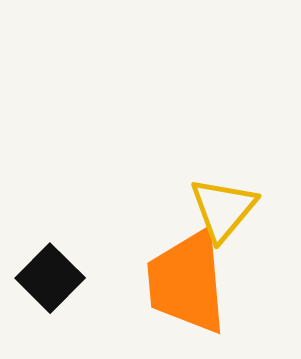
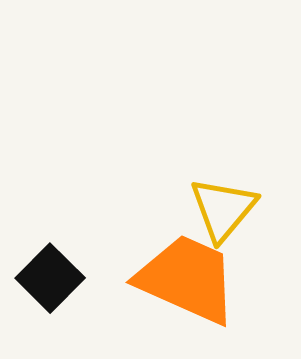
orange trapezoid: moved 3 px up; rotated 119 degrees clockwise
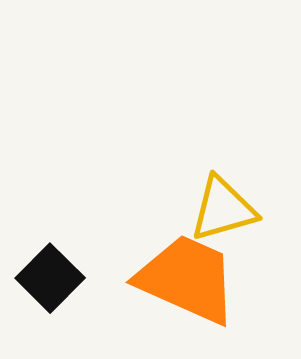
yellow triangle: rotated 34 degrees clockwise
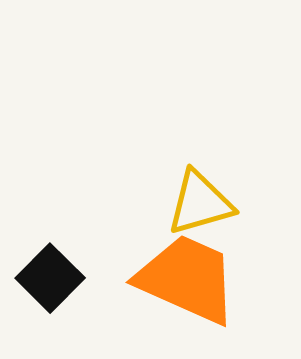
yellow triangle: moved 23 px left, 6 px up
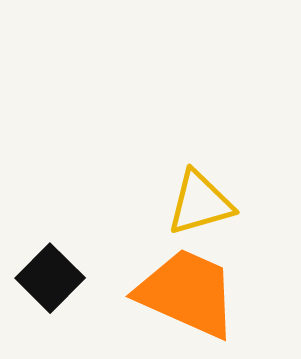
orange trapezoid: moved 14 px down
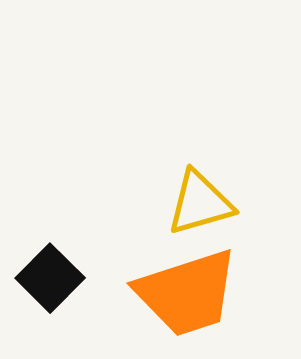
orange trapezoid: rotated 138 degrees clockwise
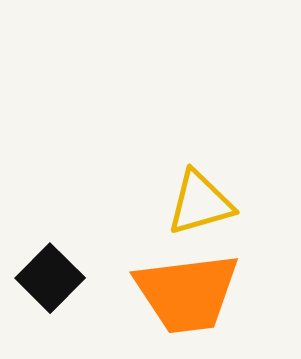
orange trapezoid: rotated 11 degrees clockwise
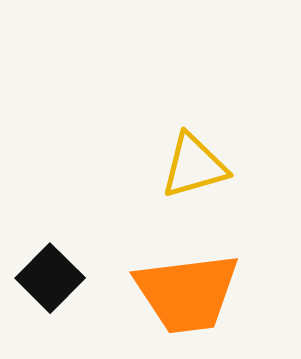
yellow triangle: moved 6 px left, 37 px up
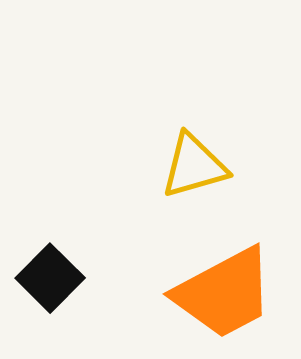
orange trapezoid: moved 37 px right; rotated 21 degrees counterclockwise
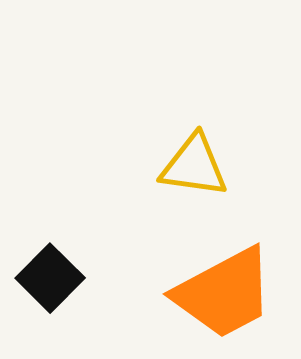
yellow triangle: rotated 24 degrees clockwise
